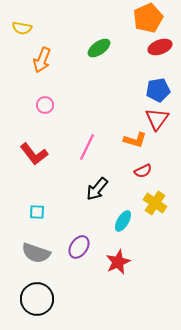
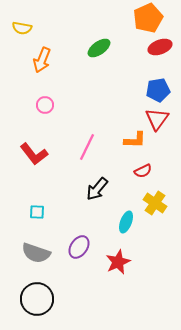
orange L-shape: rotated 15 degrees counterclockwise
cyan ellipse: moved 3 px right, 1 px down; rotated 10 degrees counterclockwise
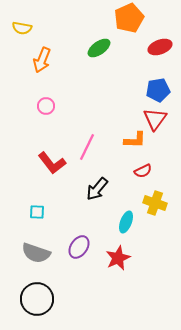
orange pentagon: moved 19 px left
pink circle: moved 1 px right, 1 px down
red triangle: moved 2 px left
red L-shape: moved 18 px right, 9 px down
yellow cross: rotated 15 degrees counterclockwise
red star: moved 4 px up
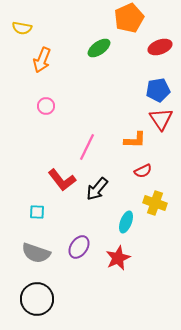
red triangle: moved 6 px right; rotated 10 degrees counterclockwise
red L-shape: moved 10 px right, 17 px down
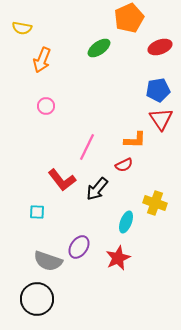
red semicircle: moved 19 px left, 6 px up
gray semicircle: moved 12 px right, 8 px down
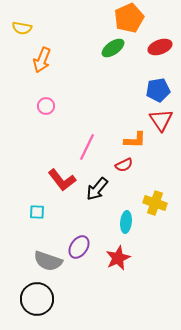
green ellipse: moved 14 px right
red triangle: moved 1 px down
cyan ellipse: rotated 15 degrees counterclockwise
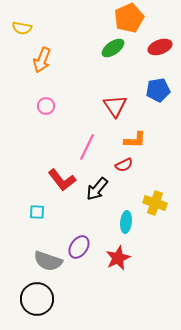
red triangle: moved 46 px left, 14 px up
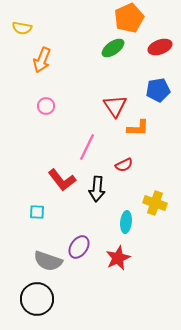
orange L-shape: moved 3 px right, 12 px up
black arrow: rotated 35 degrees counterclockwise
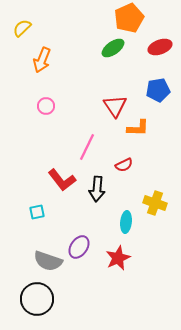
yellow semicircle: rotated 126 degrees clockwise
cyan square: rotated 14 degrees counterclockwise
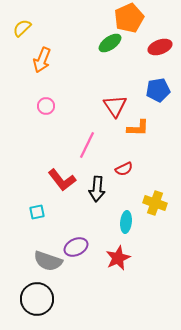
green ellipse: moved 3 px left, 5 px up
pink line: moved 2 px up
red semicircle: moved 4 px down
purple ellipse: moved 3 px left; rotated 30 degrees clockwise
